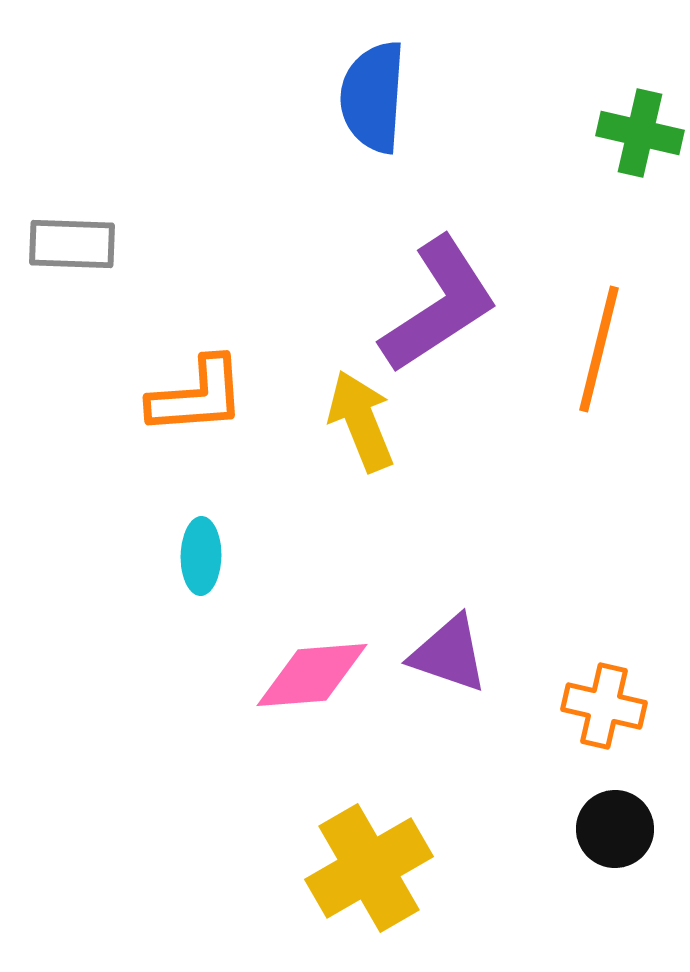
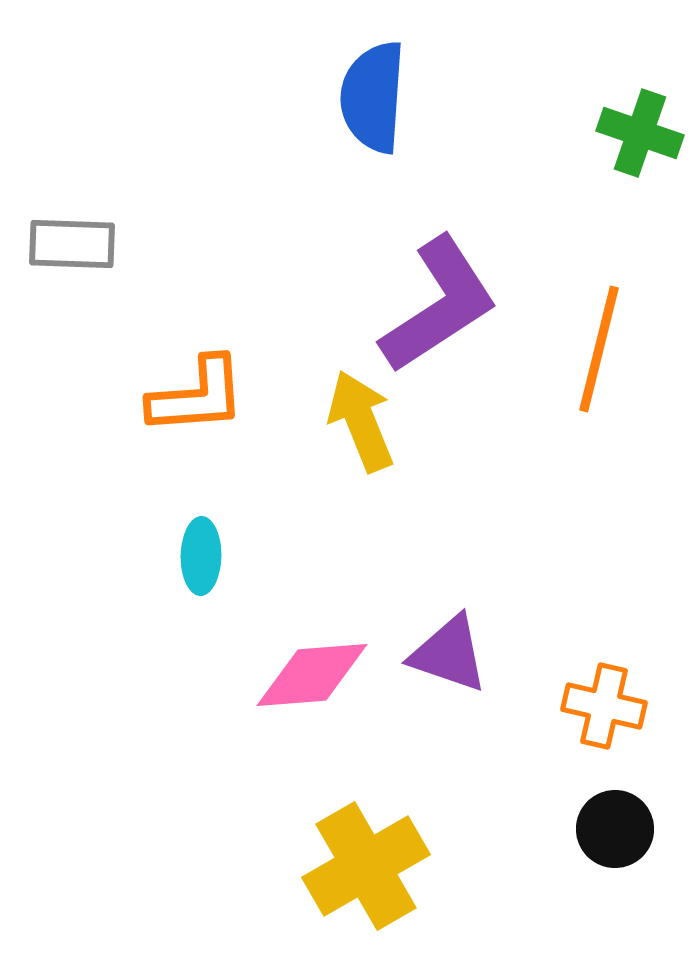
green cross: rotated 6 degrees clockwise
yellow cross: moved 3 px left, 2 px up
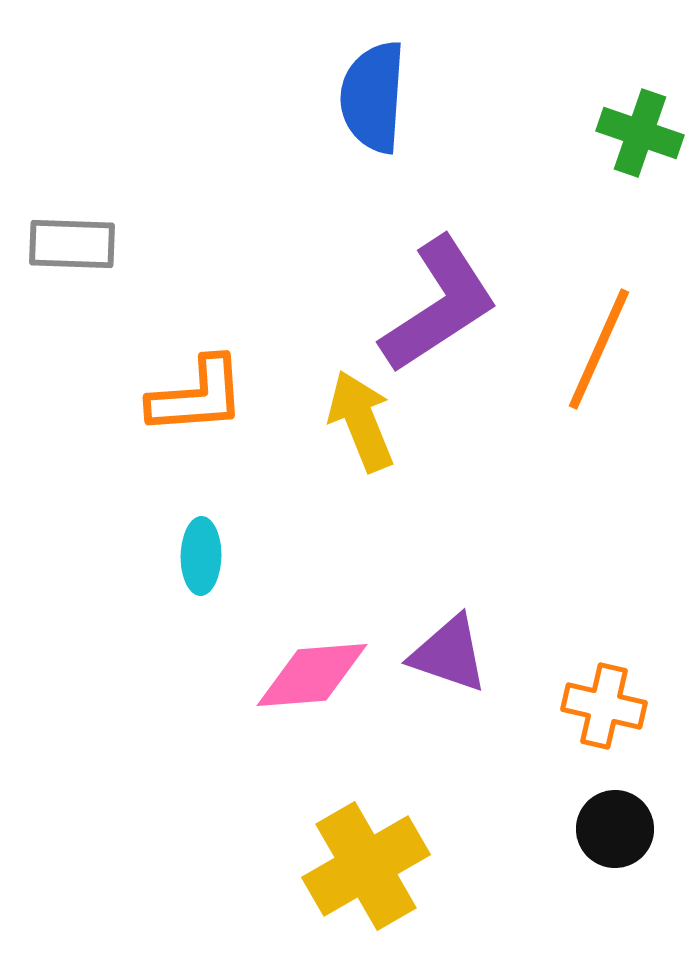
orange line: rotated 10 degrees clockwise
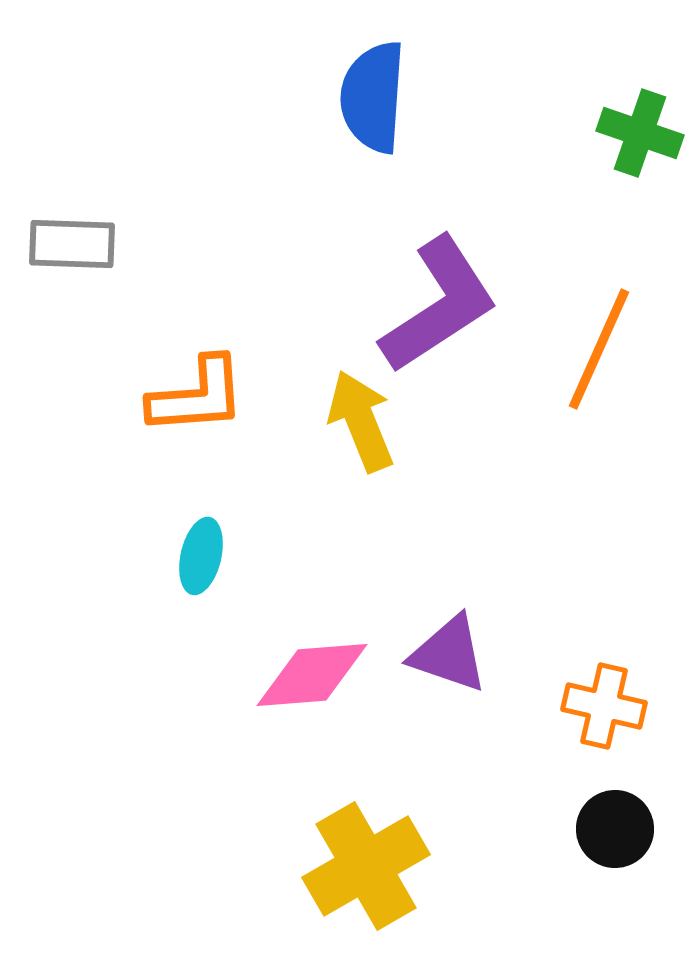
cyan ellipse: rotated 12 degrees clockwise
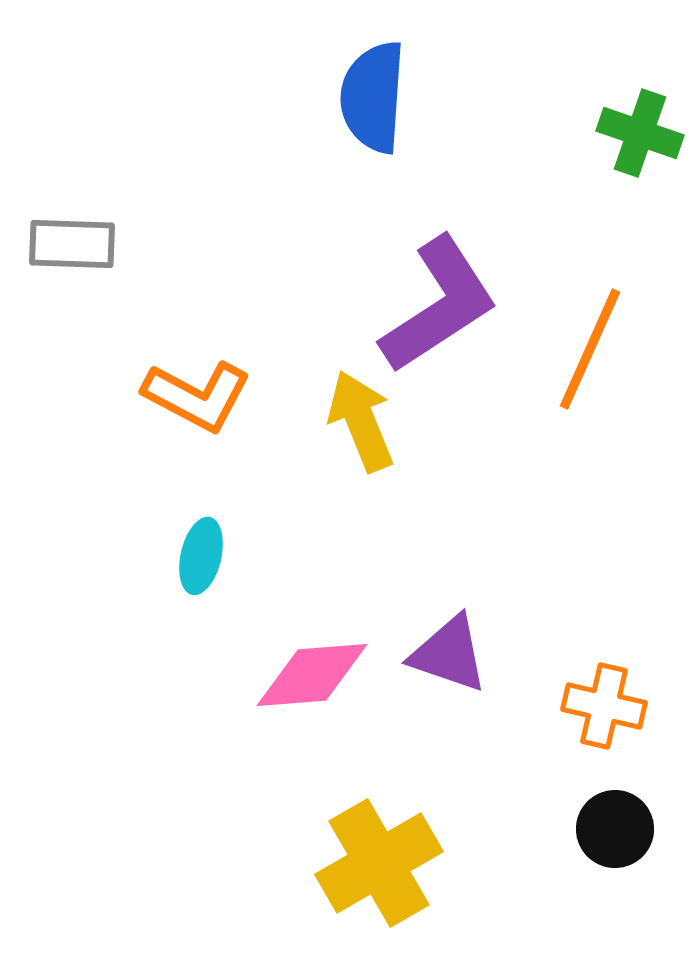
orange line: moved 9 px left
orange L-shape: rotated 32 degrees clockwise
yellow cross: moved 13 px right, 3 px up
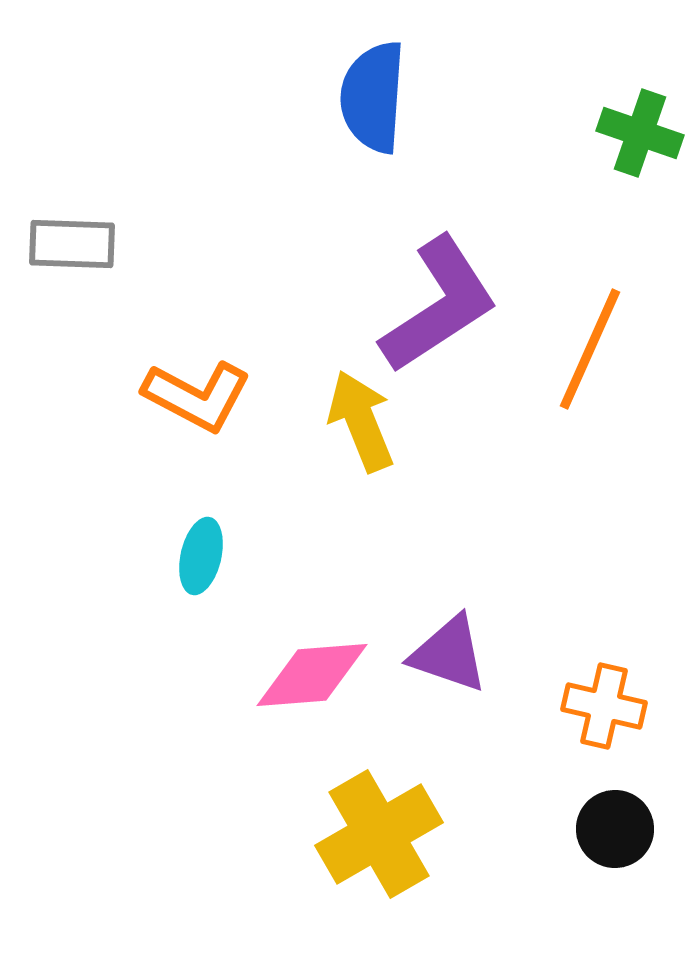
yellow cross: moved 29 px up
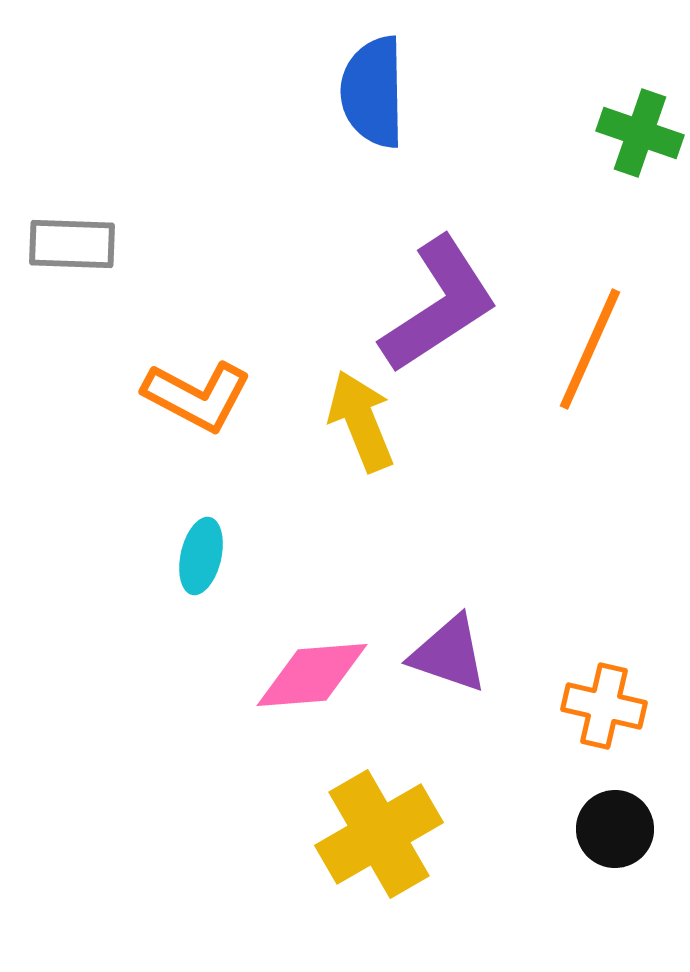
blue semicircle: moved 5 px up; rotated 5 degrees counterclockwise
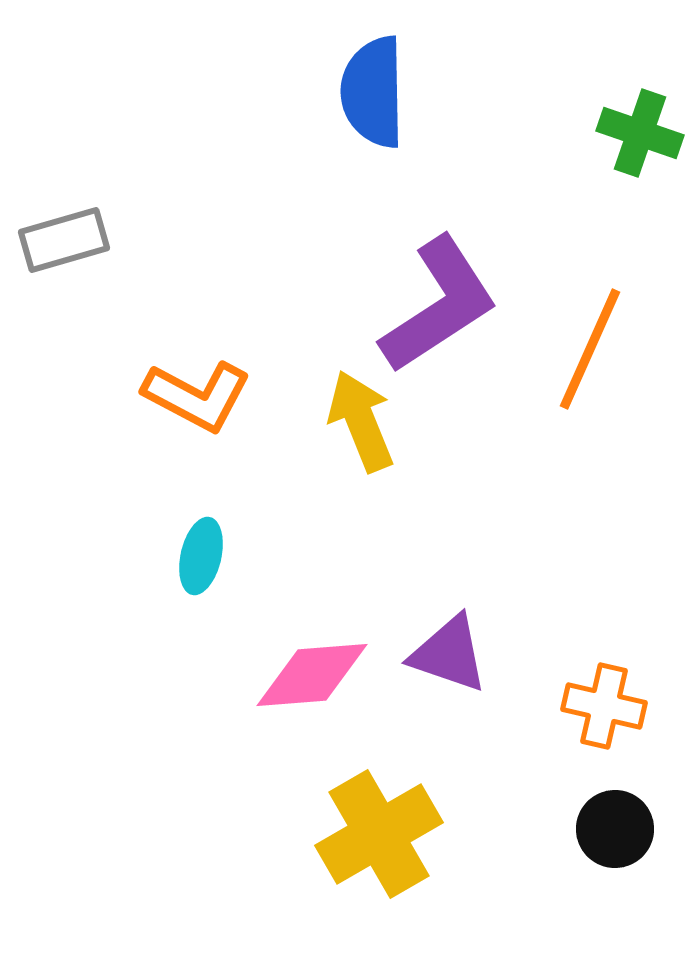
gray rectangle: moved 8 px left, 4 px up; rotated 18 degrees counterclockwise
